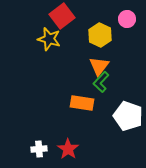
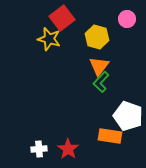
red square: moved 2 px down
yellow hexagon: moved 3 px left, 2 px down; rotated 10 degrees counterclockwise
orange rectangle: moved 28 px right, 33 px down
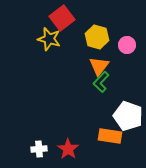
pink circle: moved 26 px down
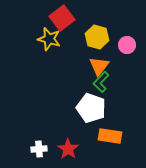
white pentagon: moved 37 px left, 8 px up
